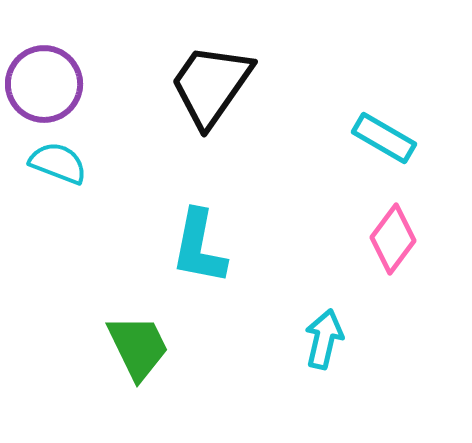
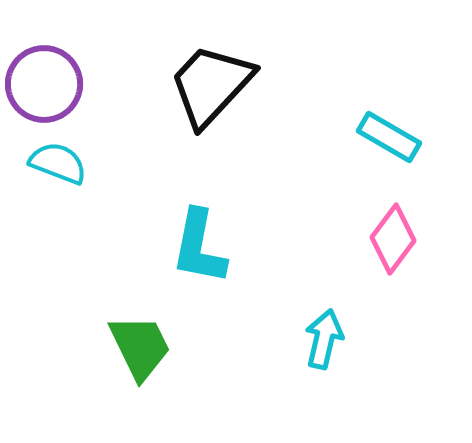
black trapezoid: rotated 8 degrees clockwise
cyan rectangle: moved 5 px right, 1 px up
green trapezoid: moved 2 px right
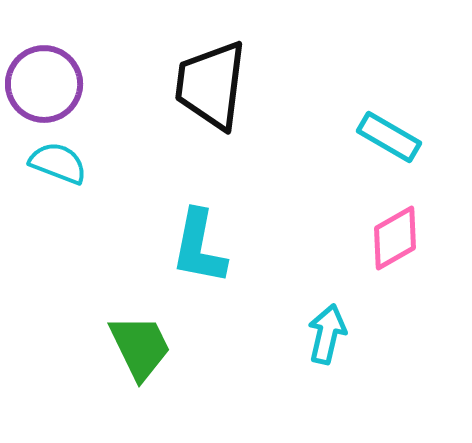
black trapezoid: rotated 36 degrees counterclockwise
pink diamond: moved 2 px right, 1 px up; rotated 24 degrees clockwise
cyan arrow: moved 3 px right, 5 px up
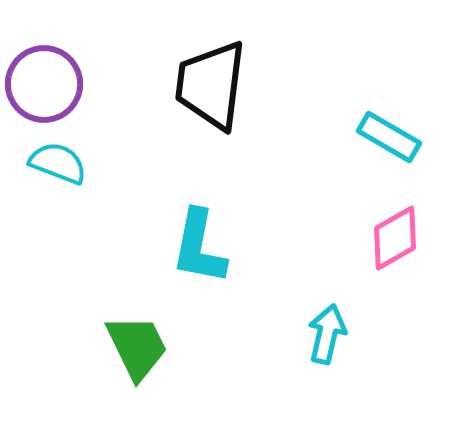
green trapezoid: moved 3 px left
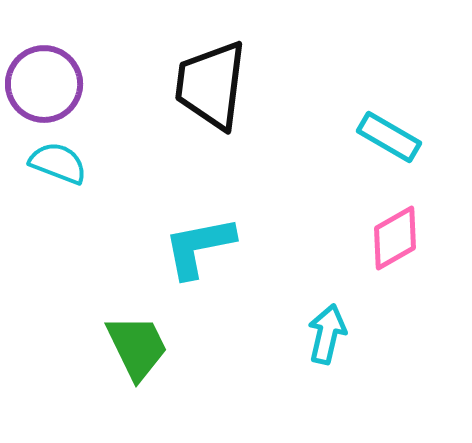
cyan L-shape: rotated 68 degrees clockwise
